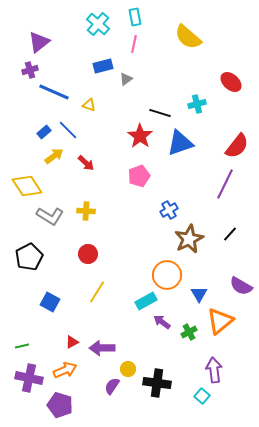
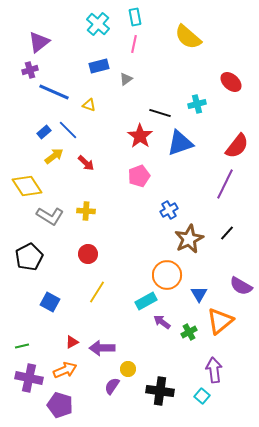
blue rectangle at (103, 66): moved 4 px left
black line at (230, 234): moved 3 px left, 1 px up
black cross at (157, 383): moved 3 px right, 8 px down
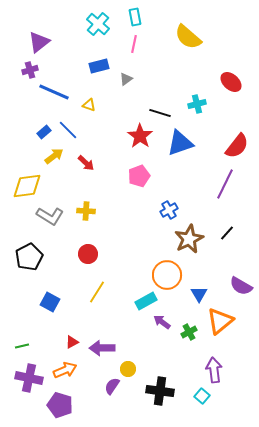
yellow diamond at (27, 186): rotated 64 degrees counterclockwise
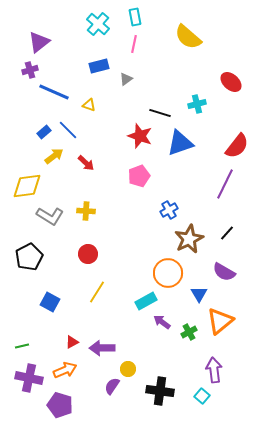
red star at (140, 136): rotated 15 degrees counterclockwise
orange circle at (167, 275): moved 1 px right, 2 px up
purple semicircle at (241, 286): moved 17 px left, 14 px up
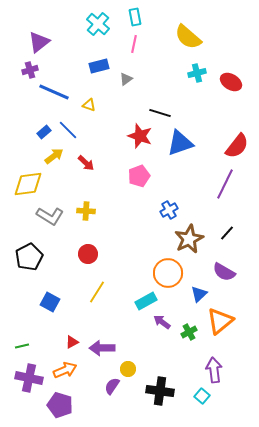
red ellipse at (231, 82): rotated 10 degrees counterclockwise
cyan cross at (197, 104): moved 31 px up
yellow diamond at (27, 186): moved 1 px right, 2 px up
blue triangle at (199, 294): rotated 18 degrees clockwise
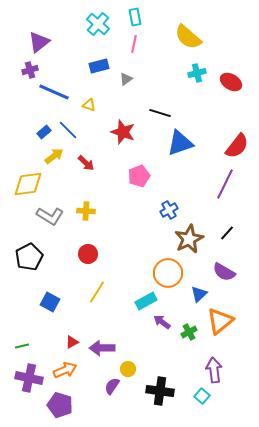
red star at (140, 136): moved 17 px left, 4 px up
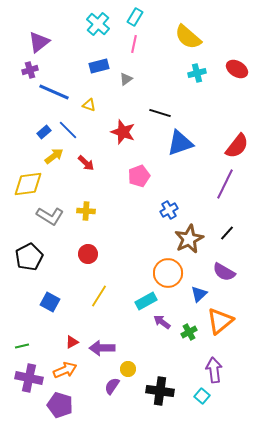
cyan rectangle at (135, 17): rotated 42 degrees clockwise
red ellipse at (231, 82): moved 6 px right, 13 px up
yellow line at (97, 292): moved 2 px right, 4 px down
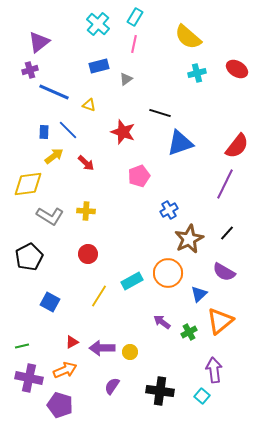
blue rectangle at (44, 132): rotated 48 degrees counterclockwise
cyan rectangle at (146, 301): moved 14 px left, 20 px up
yellow circle at (128, 369): moved 2 px right, 17 px up
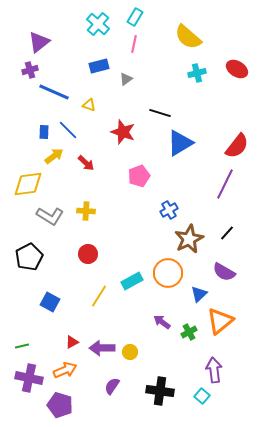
blue triangle at (180, 143): rotated 12 degrees counterclockwise
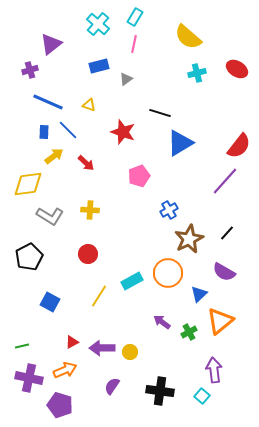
purple triangle at (39, 42): moved 12 px right, 2 px down
blue line at (54, 92): moved 6 px left, 10 px down
red semicircle at (237, 146): moved 2 px right
purple line at (225, 184): moved 3 px up; rotated 16 degrees clockwise
yellow cross at (86, 211): moved 4 px right, 1 px up
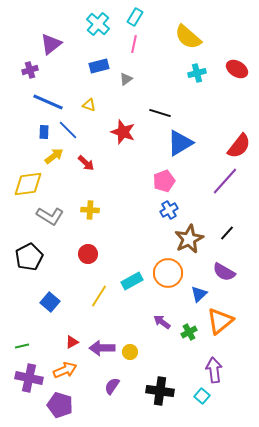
pink pentagon at (139, 176): moved 25 px right, 5 px down
blue square at (50, 302): rotated 12 degrees clockwise
